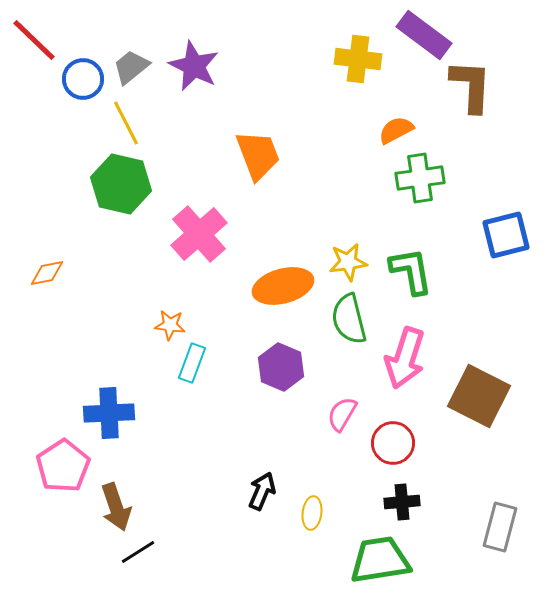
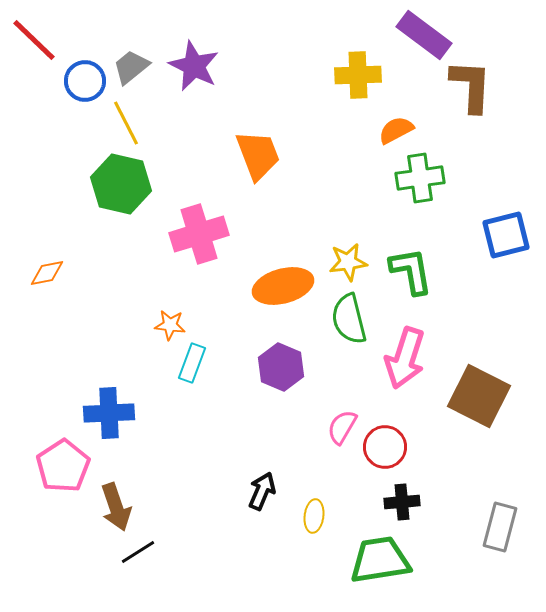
yellow cross: moved 16 px down; rotated 9 degrees counterclockwise
blue circle: moved 2 px right, 2 px down
pink cross: rotated 24 degrees clockwise
pink semicircle: moved 13 px down
red circle: moved 8 px left, 4 px down
yellow ellipse: moved 2 px right, 3 px down
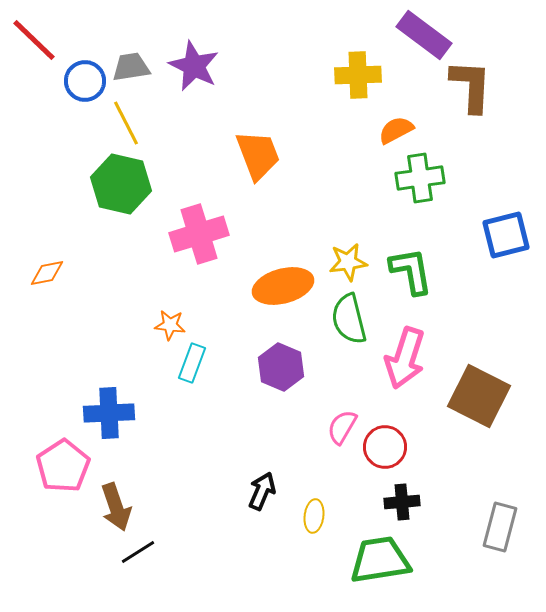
gray trapezoid: rotated 30 degrees clockwise
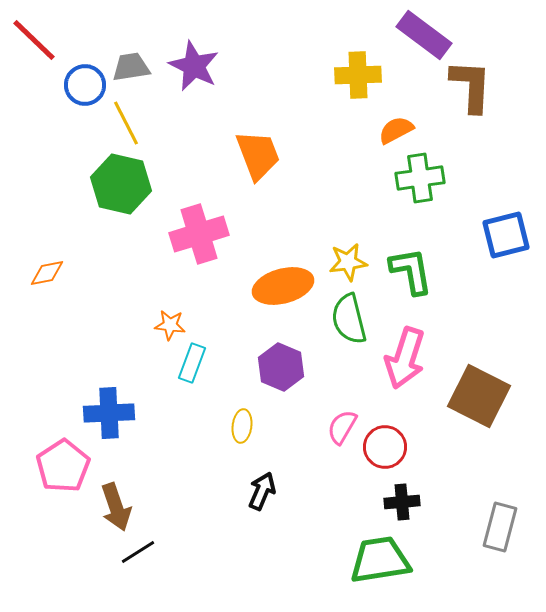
blue circle: moved 4 px down
yellow ellipse: moved 72 px left, 90 px up
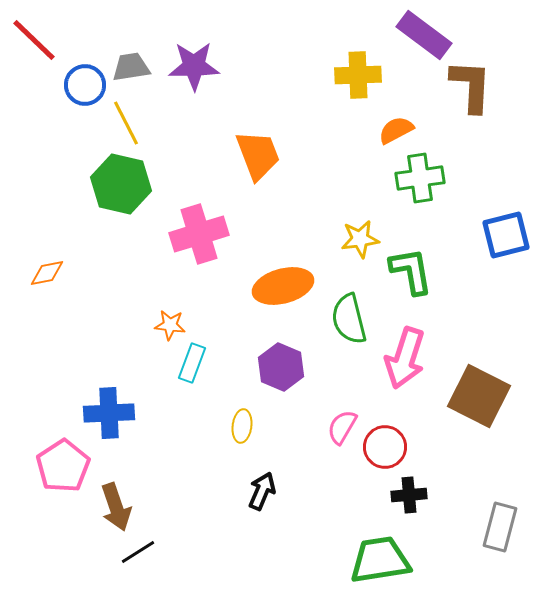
purple star: rotated 27 degrees counterclockwise
yellow star: moved 12 px right, 23 px up
black cross: moved 7 px right, 7 px up
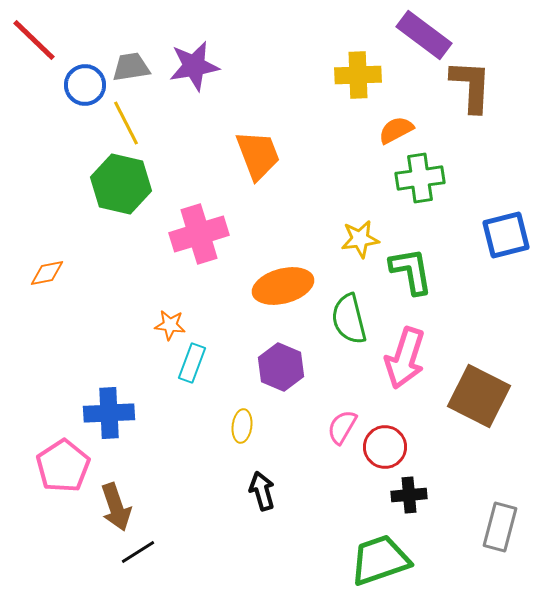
purple star: rotated 9 degrees counterclockwise
black arrow: rotated 39 degrees counterclockwise
green trapezoid: rotated 10 degrees counterclockwise
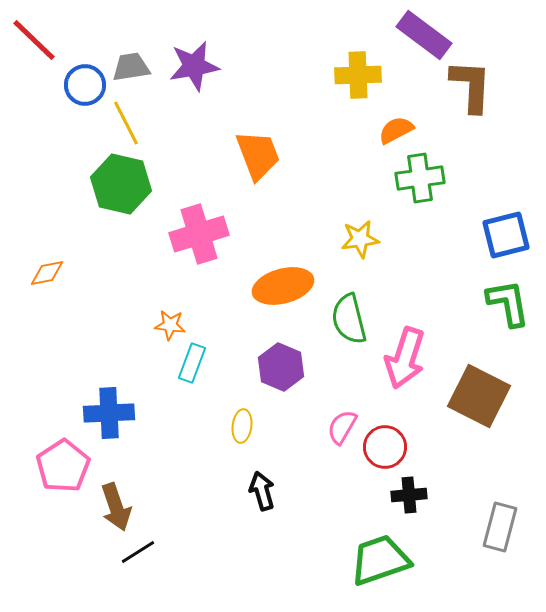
green L-shape: moved 97 px right, 32 px down
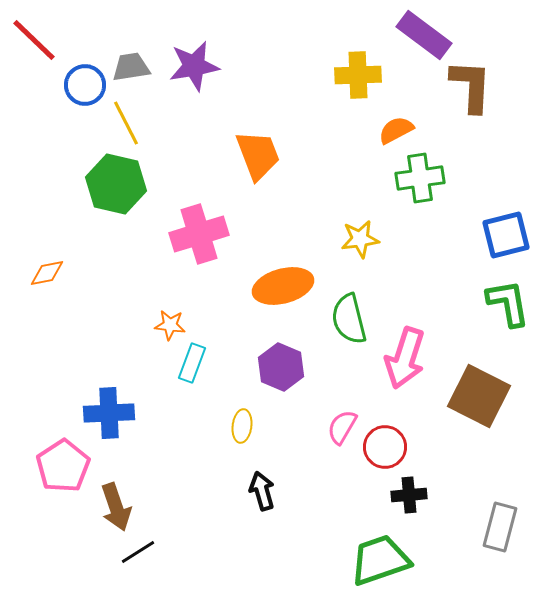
green hexagon: moved 5 px left
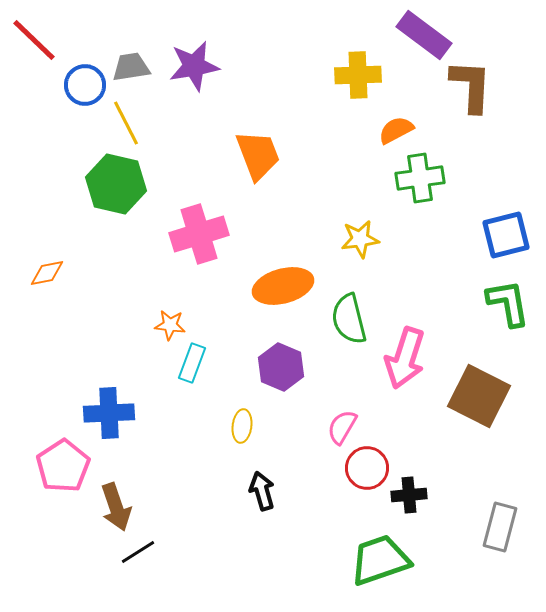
red circle: moved 18 px left, 21 px down
